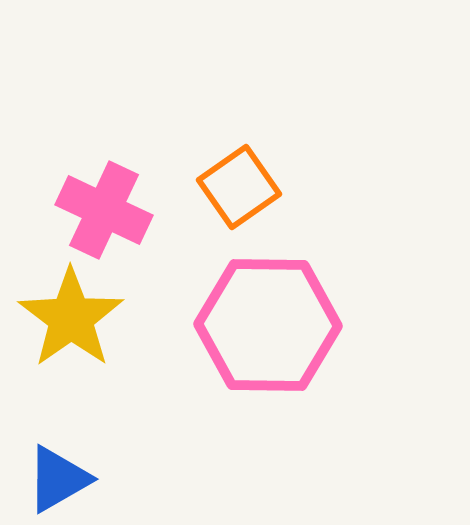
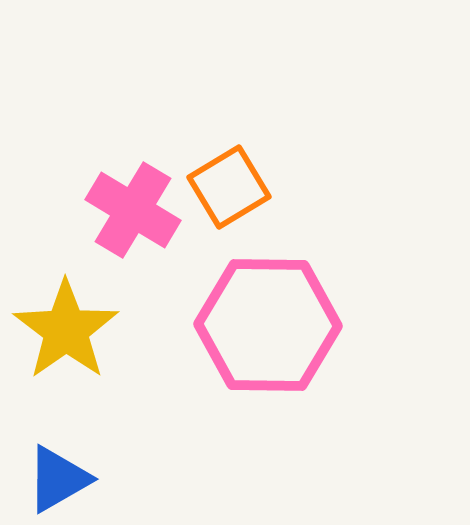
orange square: moved 10 px left; rotated 4 degrees clockwise
pink cross: moved 29 px right; rotated 6 degrees clockwise
yellow star: moved 5 px left, 12 px down
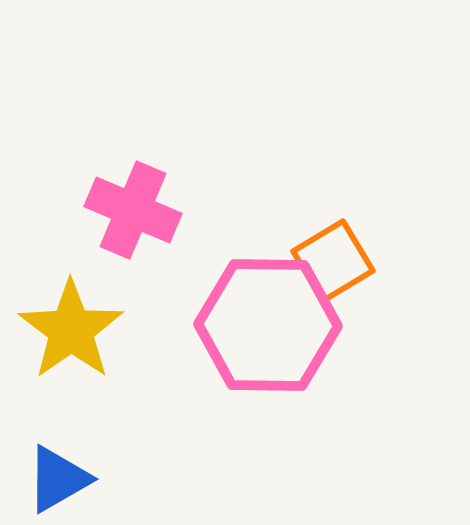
orange square: moved 104 px right, 74 px down
pink cross: rotated 8 degrees counterclockwise
yellow star: moved 5 px right
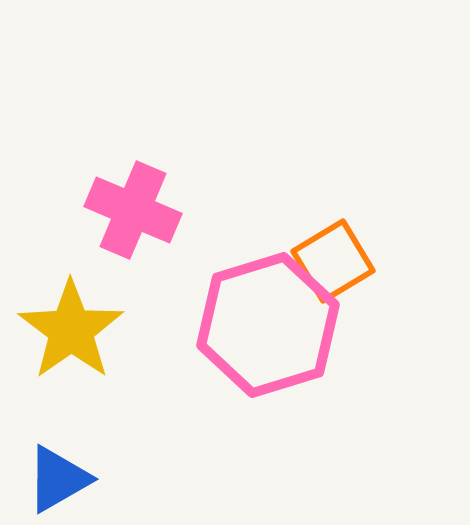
pink hexagon: rotated 18 degrees counterclockwise
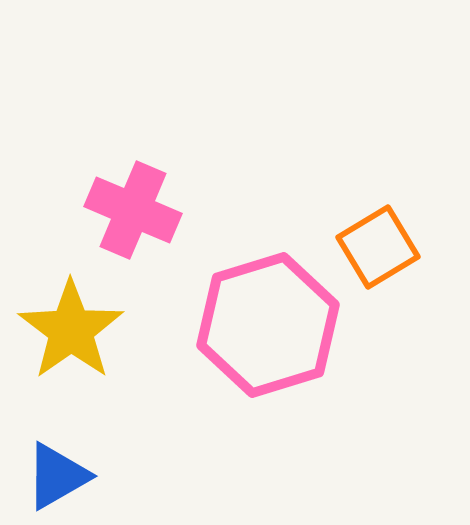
orange square: moved 45 px right, 14 px up
blue triangle: moved 1 px left, 3 px up
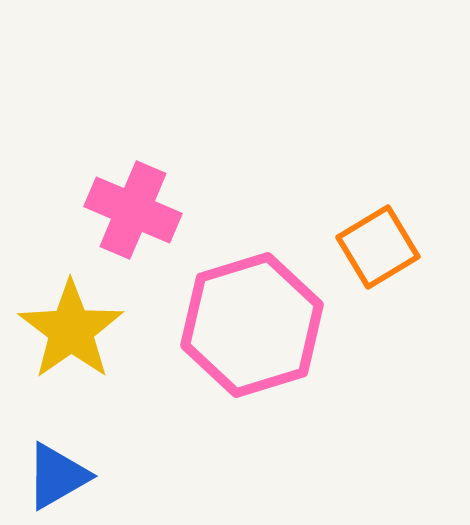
pink hexagon: moved 16 px left
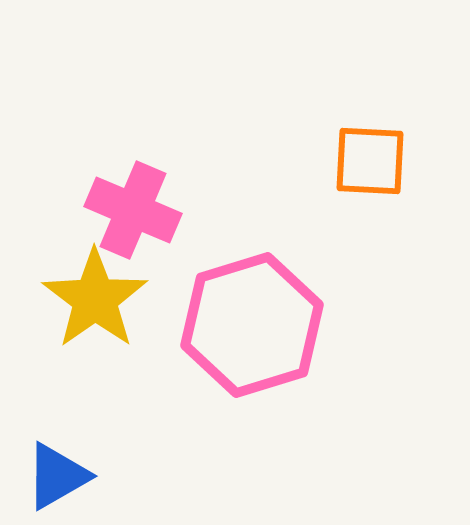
orange square: moved 8 px left, 86 px up; rotated 34 degrees clockwise
yellow star: moved 24 px right, 31 px up
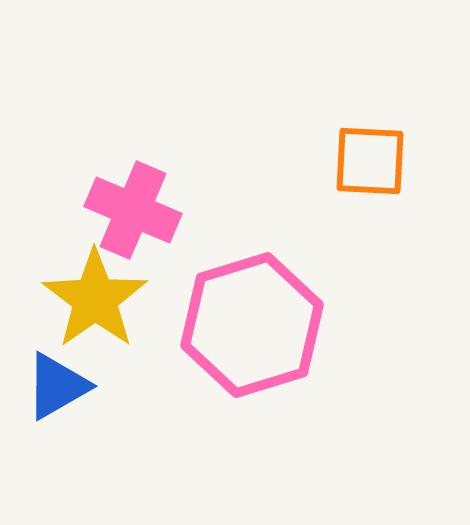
blue triangle: moved 90 px up
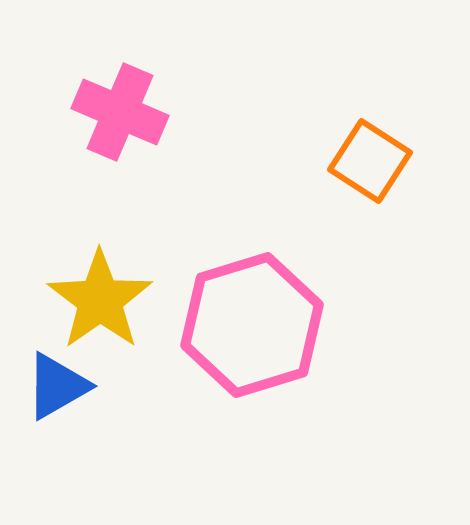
orange square: rotated 30 degrees clockwise
pink cross: moved 13 px left, 98 px up
yellow star: moved 5 px right, 1 px down
